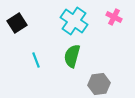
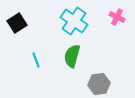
pink cross: moved 3 px right
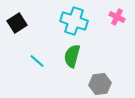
cyan cross: rotated 16 degrees counterclockwise
cyan line: moved 1 px right, 1 px down; rotated 28 degrees counterclockwise
gray hexagon: moved 1 px right
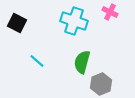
pink cross: moved 7 px left, 5 px up
black square: rotated 30 degrees counterclockwise
green semicircle: moved 10 px right, 6 px down
gray hexagon: moved 1 px right; rotated 15 degrees counterclockwise
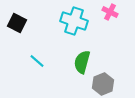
gray hexagon: moved 2 px right
